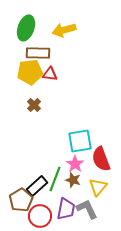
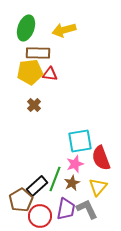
red semicircle: moved 1 px up
pink star: rotated 18 degrees clockwise
brown star: moved 1 px left, 3 px down; rotated 28 degrees clockwise
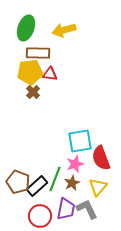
brown cross: moved 1 px left, 13 px up
brown pentagon: moved 3 px left, 18 px up; rotated 20 degrees counterclockwise
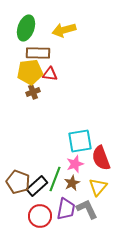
brown cross: rotated 24 degrees clockwise
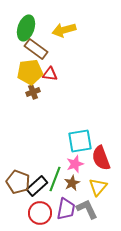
brown rectangle: moved 2 px left, 4 px up; rotated 35 degrees clockwise
red circle: moved 3 px up
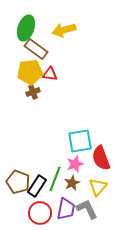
black rectangle: rotated 15 degrees counterclockwise
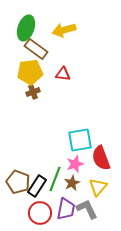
red triangle: moved 13 px right
cyan square: moved 1 px up
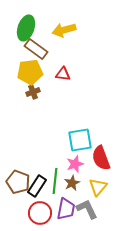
green line: moved 2 px down; rotated 15 degrees counterclockwise
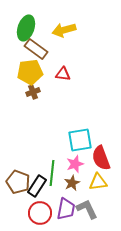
green line: moved 3 px left, 8 px up
yellow triangle: moved 5 px up; rotated 42 degrees clockwise
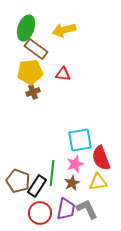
brown pentagon: moved 1 px up
